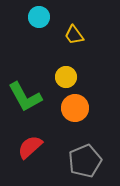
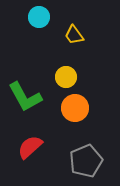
gray pentagon: moved 1 px right
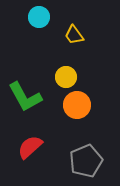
orange circle: moved 2 px right, 3 px up
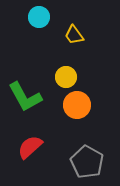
gray pentagon: moved 1 px right, 1 px down; rotated 20 degrees counterclockwise
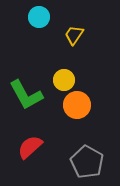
yellow trapezoid: rotated 70 degrees clockwise
yellow circle: moved 2 px left, 3 px down
green L-shape: moved 1 px right, 2 px up
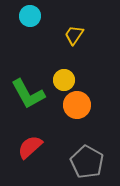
cyan circle: moved 9 px left, 1 px up
green L-shape: moved 2 px right, 1 px up
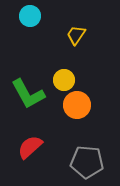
yellow trapezoid: moved 2 px right
gray pentagon: rotated 24 degrees counterclockwise
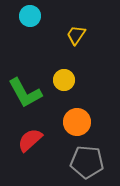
green L-shape: moved 3 px left, 1 px up
orange circle: moved 17 px down
red semicircle: moved 7 px up
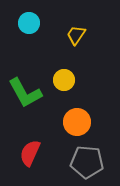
cyan circle: moved 1 px left, 7 px down
red semicircle: moved 13 px down; rotated 24 degrees counterclockwise
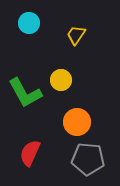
yellow circle: moved 3 px left
gray pentagon: moved 1 px right, 3 px up
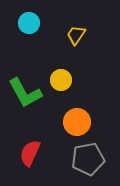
gray pentagon: rotated 16 degrees counterclockwise
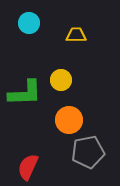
yellow trapezoid: rotated 55 degrees clockwise
green L-shape: rotated 63 degrees counterclockwise
orange circle: moved 8 px left, 2 px up
red semicircle: moved 2 px left, 14 px down
gray pentagon: moved 7 px up
